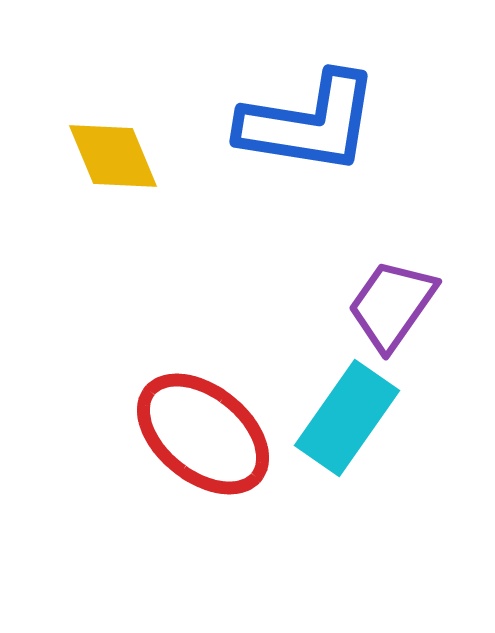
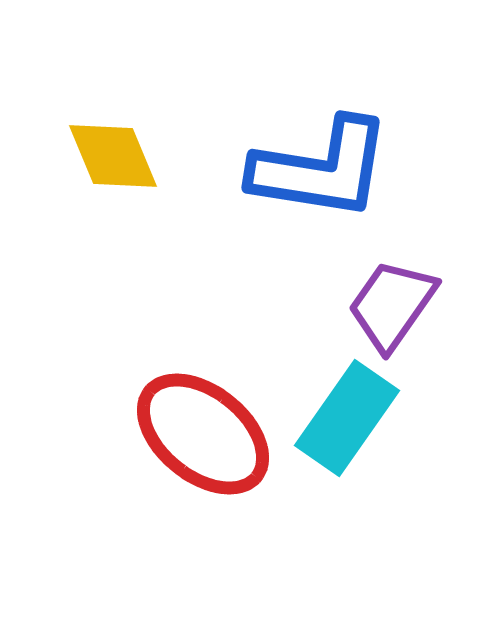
blue L-shape: moved 12 px right, 46 px down
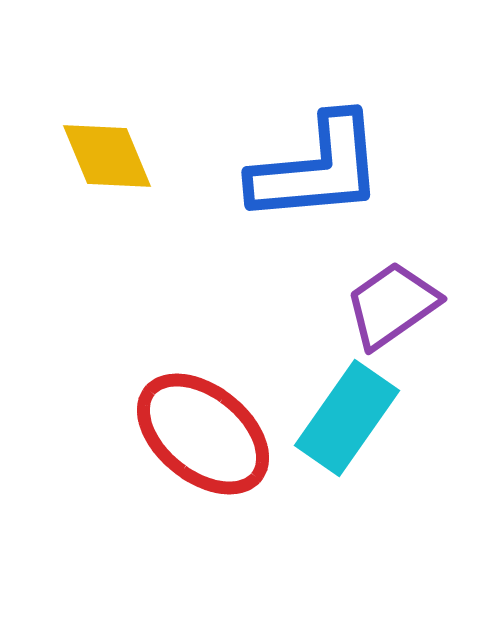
yellow diamond: moved 6 px left
blue L-shape: moved 4 px left; rotated 14 degrees counterclockwise
purple trapezoid: rotated 20 degrees clockwise
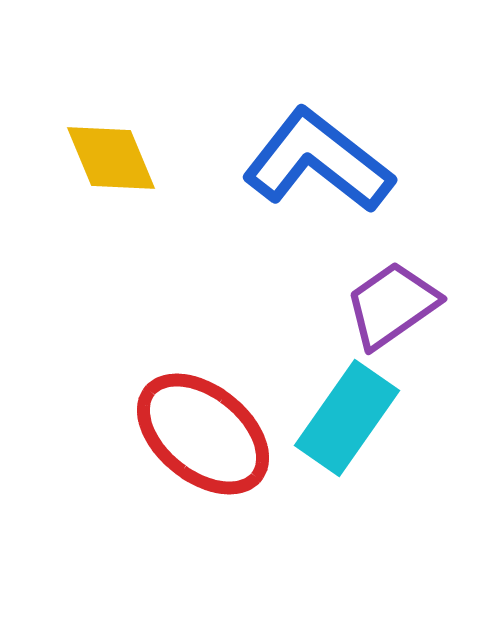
yellow diamond: moved 4 px right, 2 px down
blue L-shape: moved 1 px right, 8 px up; rotated 137 degrees counterclockwise
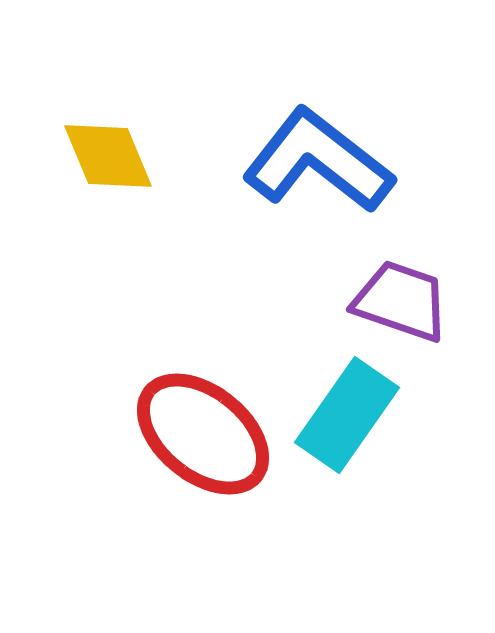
yellow diamond: moved 3 px left, 2 px up
purple trapezoid: moved 9 px right, 4 px up; rotated 54 degrees clockwise
cyan rectangle: moved 3 px up
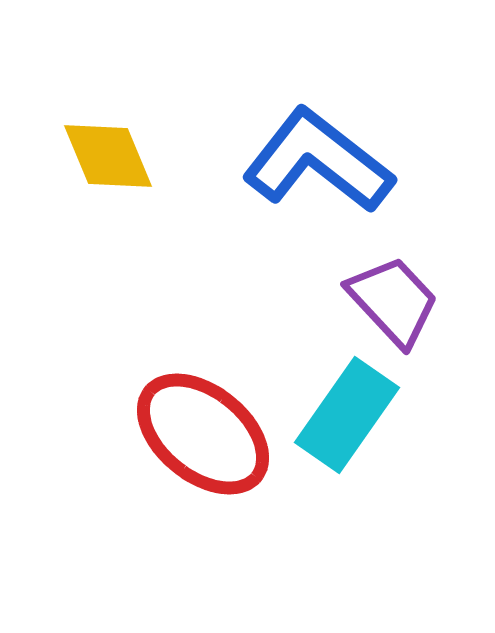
purple trapezoid: moved 8 px left; rotated 28 degrees clockwise
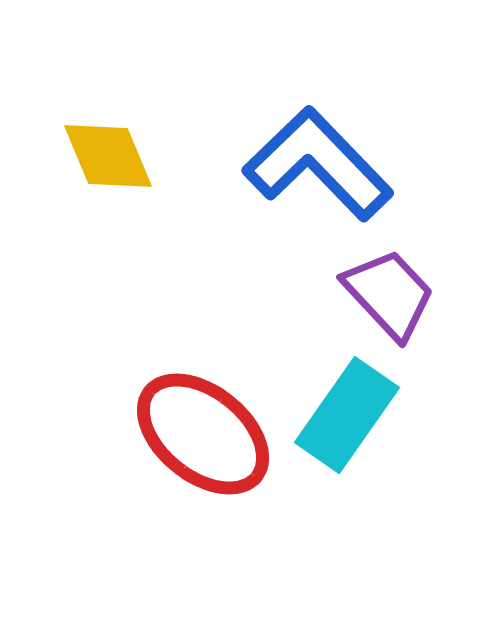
blue L-shape: moved 3 px down; rotated 8 degrees clockwise
purple trapezoid: moved 4 px left, 7 px up
